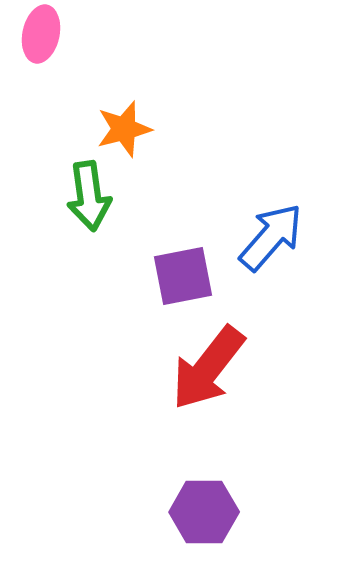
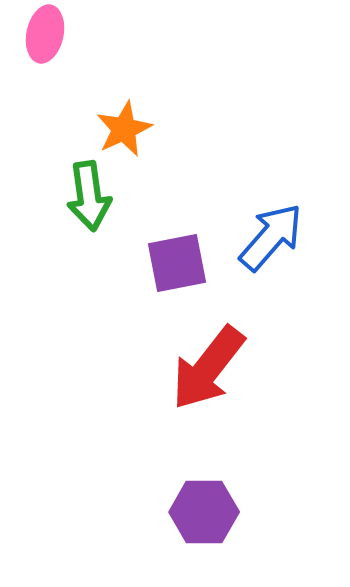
pink ellipse: moved 4 px right
orange star: rotated 10 degrees counterclockwise
purple square: moved 6 px left, 13 px up
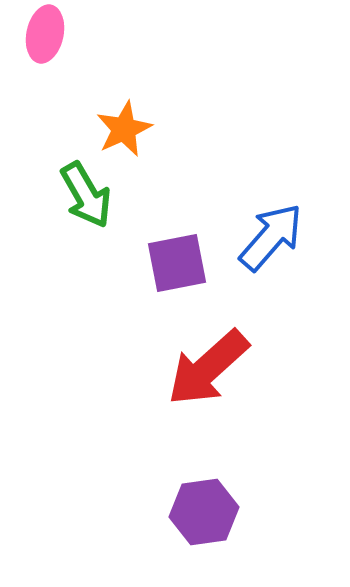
green arrow: moved 3 px left, 1 px up; rotated 22 degrees counterclockwise
red arrow: rotated 10 degrees clockwise
purple hexagon: rotated 8 degrees counterclockwise
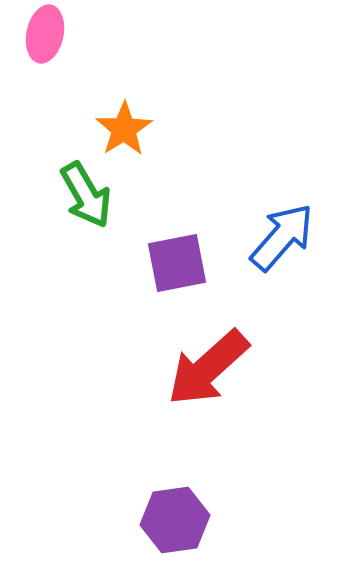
orange star: rotated 8 degrees counterclockwise
blue arrow: moved 11 px right
purple hexagon: moved 29 px left, 8 px down
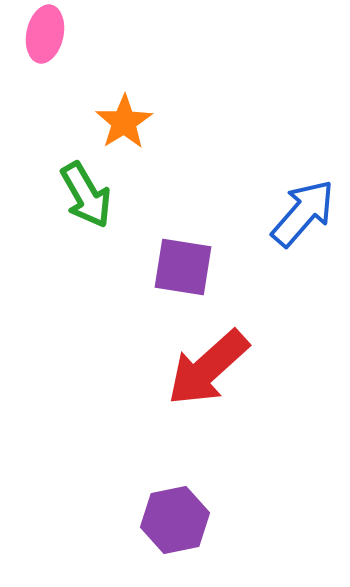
orange star: moved 7 px up
blue arrow: moved 21 px right, 24 px up
purple square: moved 6 px right, 4 px down; rotated 20 degrees clockwise
purple hexagon: rotated 4 degrees counterclockwise
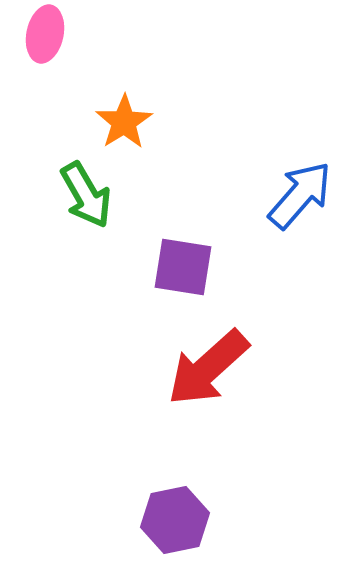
blue arrow: moved 3 px left, 18 px up
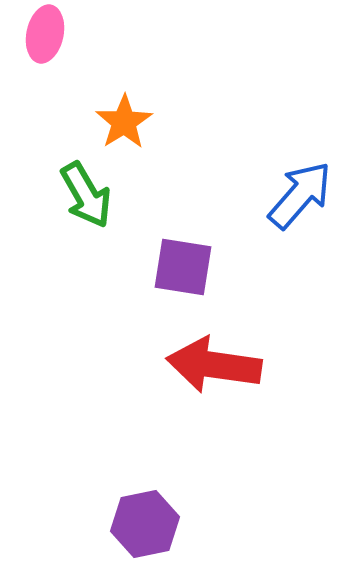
red arrow: moved 6 px right, 3 px up; rotated 50 degrees clockwise
purple hexagon: moved 30 px left, 4 px down
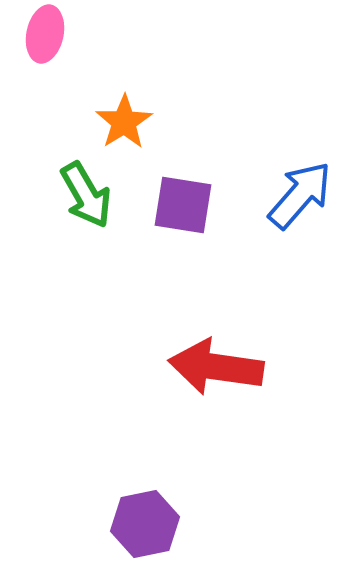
purple square: moved 62 px up
red arrow: moved 2 px right, 2 px down
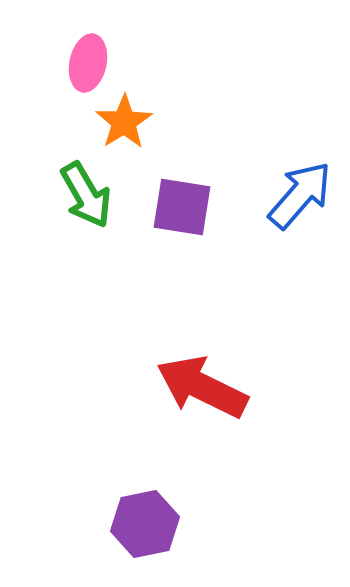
pink ellipse: moved 43 px right, 29 px down
purple square: moved 1 px left, 2 px down
red arrow: moved 14 px left, 20 px down; rotated 18 degrees clockwise
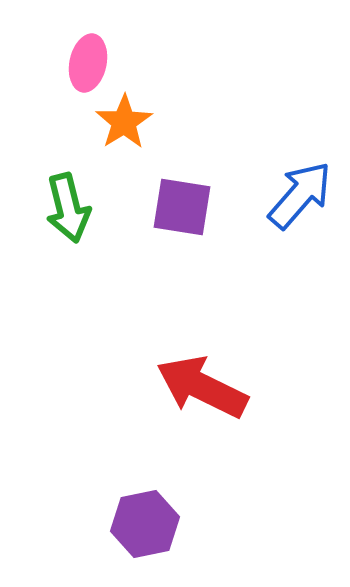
green arrow: moved 18 px left, 13 px down; rotated 16 degrees clockwise
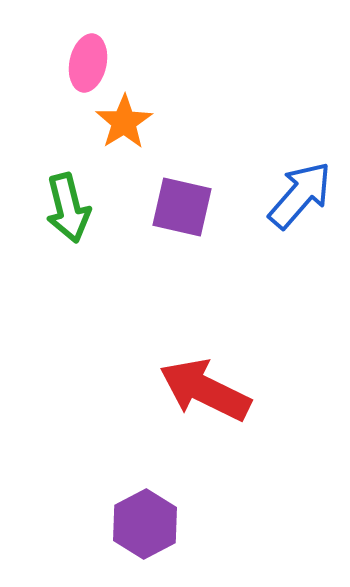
purple square: rotated 4 degrees clockwise
red arrow: moved 3 px right, 3 px down
purple hexagon: rotated 16 degrees counterclockwise
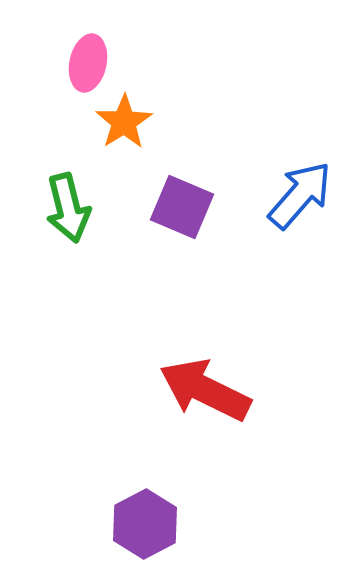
purple square: rotated 10 degrees clockwise
